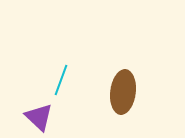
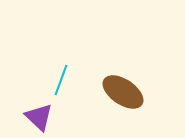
brown ellipse: rotated 63 degrees counterclockwise
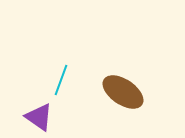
purple triangle: rotated 8 degrees counterclockwise
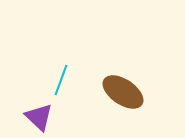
purple triangle: rotated 8 degrees clockwise
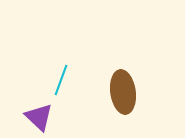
brown ellipse: rotated 48 degrees clockwise
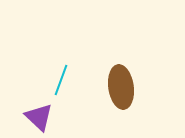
brown ellipse: moved 2 px left, 5 px up
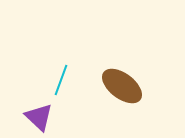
brown ellipse: moved 1 px right, 1 px up; rotated 45 degrees counterclockwise
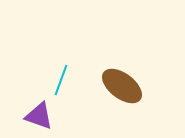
purple triangle: moved 1 px up; rotated 24 degrees counterclockwise
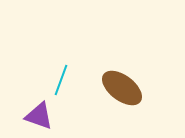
brown ellipse: moved 2 px down
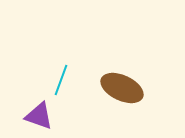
brown ellipse: rotated 12 degrees counterclockwise
